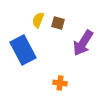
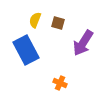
yellow semicircle: moved 3 px left
blue rectangle: moved 3 px right
orange cross: rotated 16 degrees clockwise
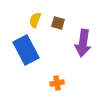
purple arrow: rotated 24 degrees counterclockwise
orange cross: moved 3 px left; rotated 32 degrees counterclockwise
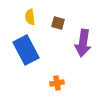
yellow semicircle: moved 5 px left, 3 px up; rotated 28 degrees counterclockwise
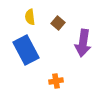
brown square: rotated 24 degrees clockwise
orange cross: moved 1 px left, 2 px up
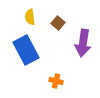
orange cross: rotated 24 degrees clockwise
